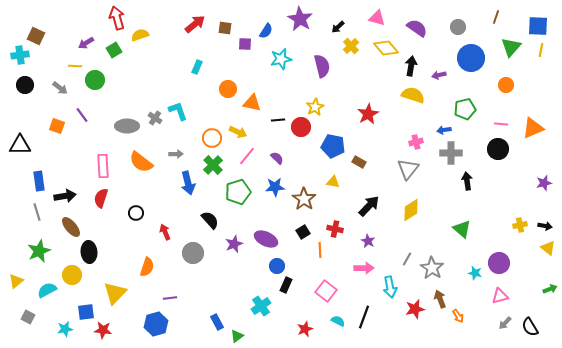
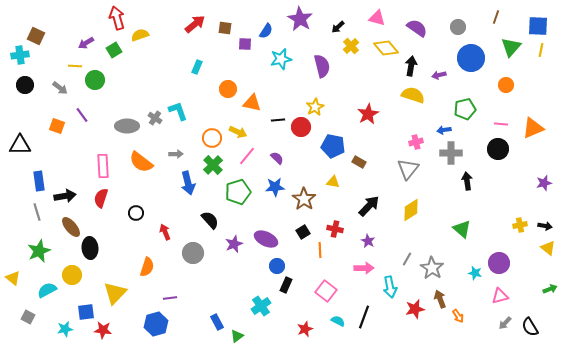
black ellipse at (89, 252): moved 1 px right, 4 px up
yellow triangle at (16, 281): moved 3 px left, 3 px up; rotated 42 degrees counterclockwise
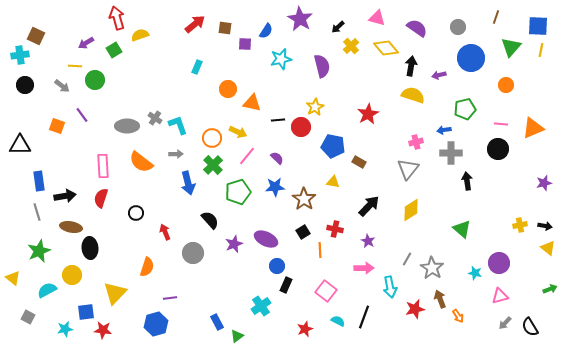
gray arrow at (60, 88): moved 2 px right, 2 px up
cyan L-shape at (178, 111): moved 14 px down
brown ellipse at (71, 227): rotated 40 degrees counterclockwise
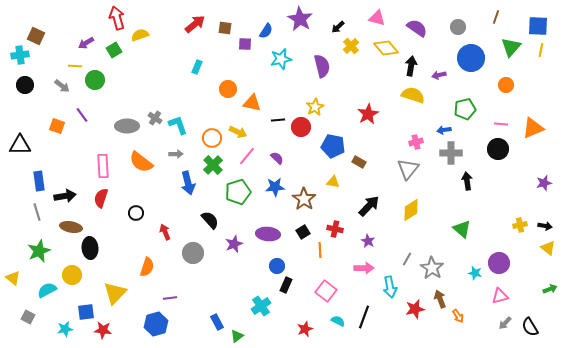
purple ellipse at (266, 239): moved 2 px right, 5 px up; rotated 20 degrees counterclockwise
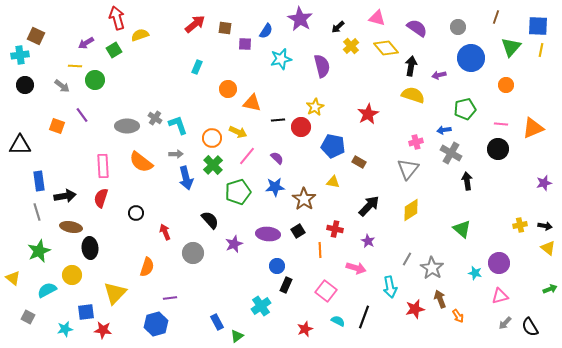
gray cross at (451, 153): rotated 30 degrees clockwise
blue arrow at (188, 183): moved 2 px left, 5 px up
black square at (303, 232): moved 5 px left, 1 px up
pink arrow at (364, 268): moved 8 px left; rotated 18 degrees clockwise
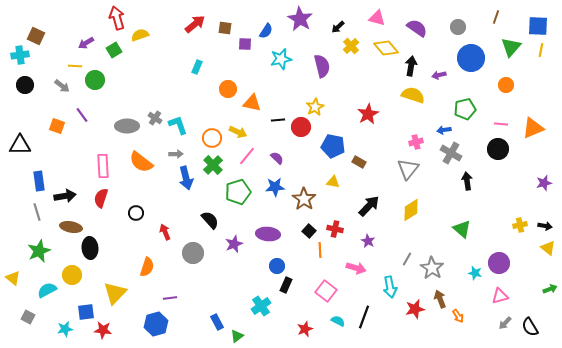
black square at (298, 231): moved 11 px right; rotated 16 degrees counterclockwise
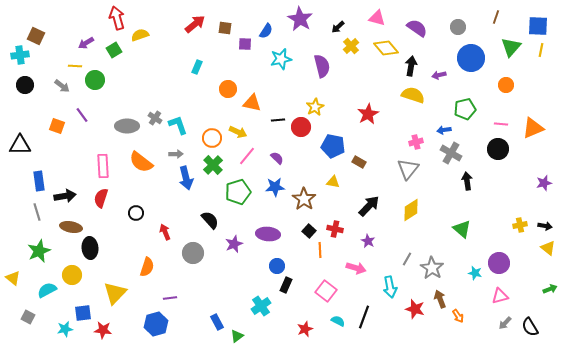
red star at (415, 309): rotated 30 degrees clockwise
blue square at (86, 312): moved 3 px left, 1 px down
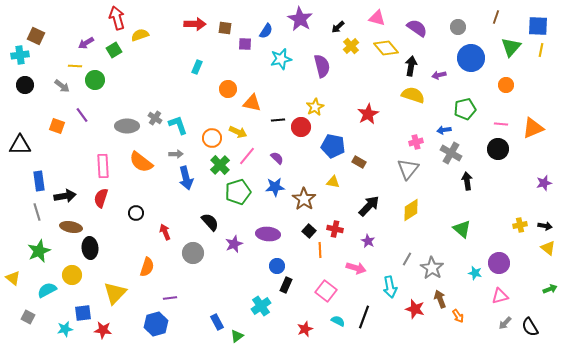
red arrow at (195, 24): rotated 40 degrees clockwise
green cross at (213, 165): moved 7 px right
black semicircle at (210, 220): moved 2 px down
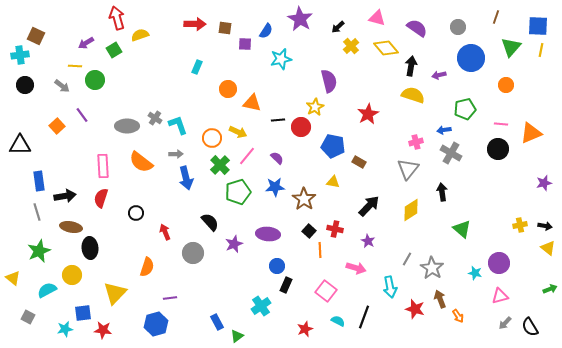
purple semicircle at (322, 66): moved 7 px right, 15 px down
orange square at (57, 126): rotated 28 degrees clockwise
orange triangle at (533, 128): moved 2 px left, 5 px down
black arrow at (467, 181): moved 25 px left, 11 px down
